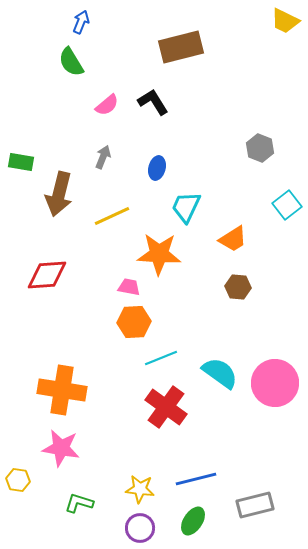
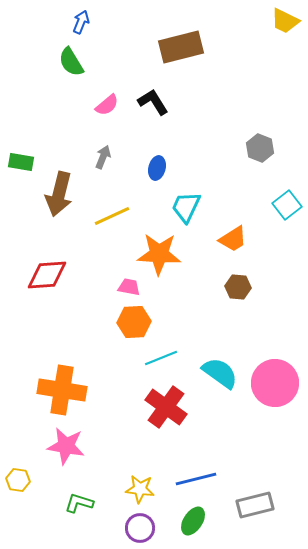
pink star: moved 5 px right, 2 px up
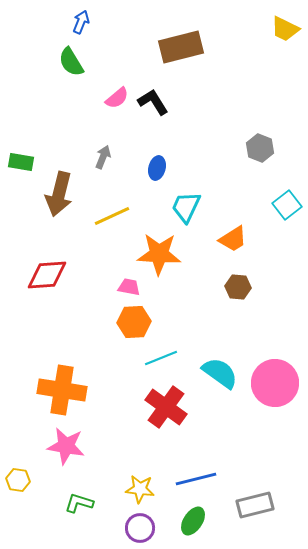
yellow trapezoid: moved 8 px down
pink semicircle: moved 10 px right, 7 px up
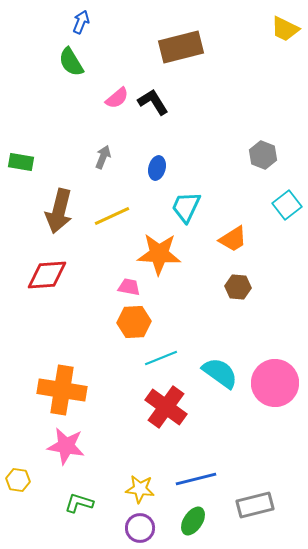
gray hexagon: moved 3 px right, 7 px down
brown arrow: moved 17 px down
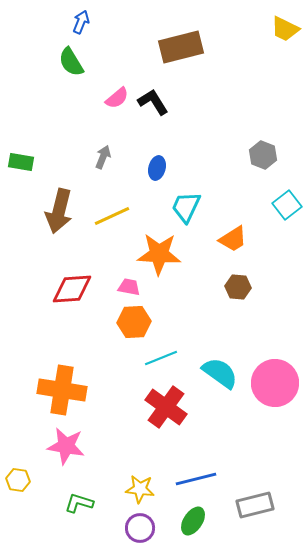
red diamond: moved 25 px right, 14 px down
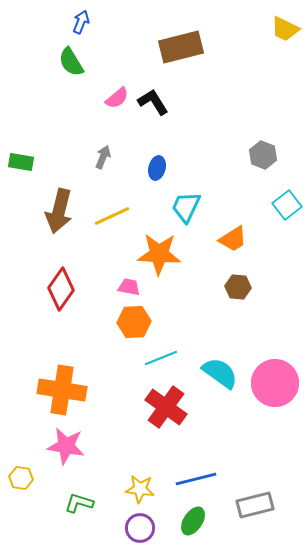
red diamond: moved 11 px left; rotated 51 degrees counterclockwise
yellow hexagon: moved 3 px right, 2 px up
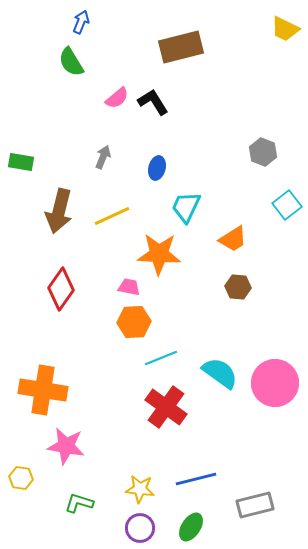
gray hexagon: moved 3 px up
orange cross: moved 19 px left
green ellipse: moved 2 px left, 6 px down
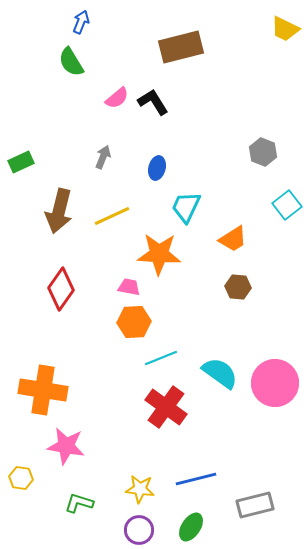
green rectangle: rotated 35 degrees counterclockwise
purple circle: moved 1 px left, 2 px down
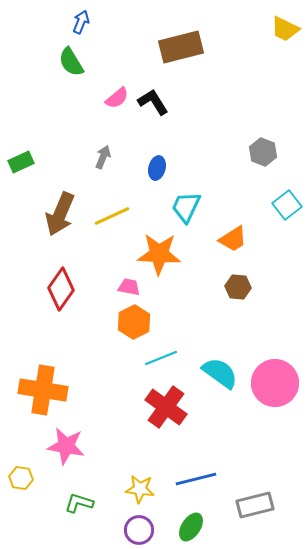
brown arrow: moved 1 px right, 3 px down; rotated 9 degrees clockwise
orange hexagon: rotated 24 degrees counterclockwise
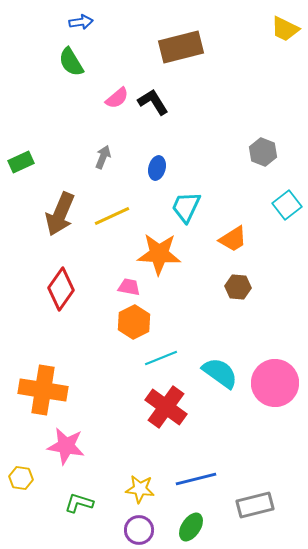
blue arrow: rotated 60 degrees clockwise
